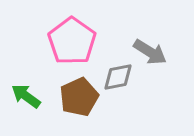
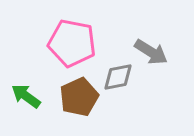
pink pentagon: moved 2 px down; rotated 24 degrees counterclockwise
gray arrow: moved 1 px right
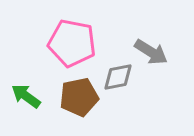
brown pentagon: rotated 12 degrees clockwise
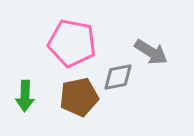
green arrow: moved 1 px left; rotated 124 degrees counterclockwise
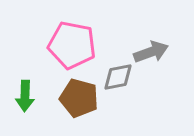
pink pentagon: moved 2 px down
gray arrow: rotated 52 degrees counterclockwise
brown pentagon: moved 1 px down; rotated 27 degrees clockwise
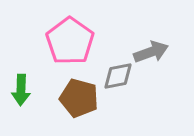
pink pentagon: moved 2 px left, 4 px up; rotated 24 degrees clockwise
gray diamond: moved 1 px up
green arrow: moved 4 px left, 6 px up
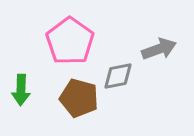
gray arrow: moved 8 px right, 3 px up
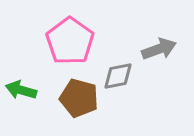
green arrow: rotated 104 degrees clockwise
